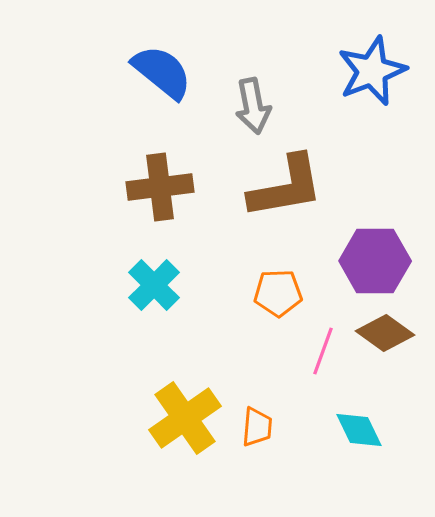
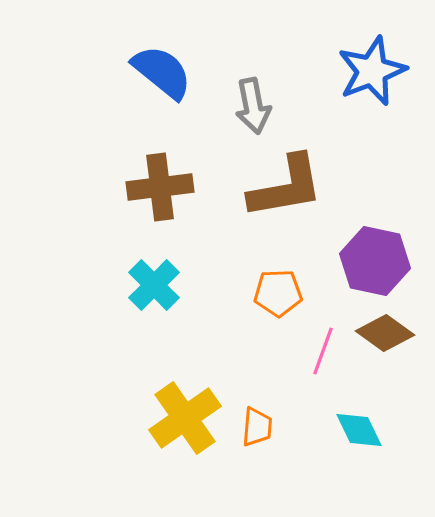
purple hexagon: rotated 12 degrees clockwise
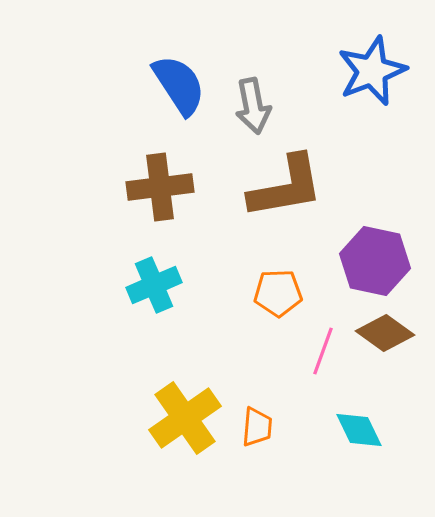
blue semicircle: moved 17 px right, 13 px down; rotated 18 degrees clockwise
cyan cross: rotated 22 degrees clockwise
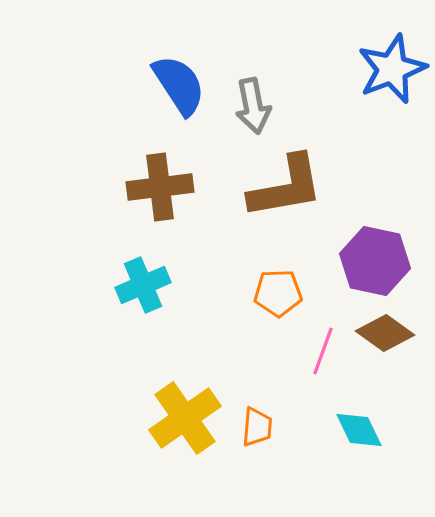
blue star: moved 20 px right, 2 px up
cyan cross: moved 11 px left
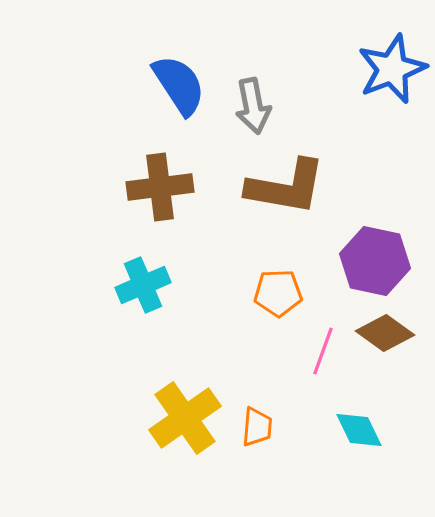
brown L-shape: rotated 20 degrees clockwise
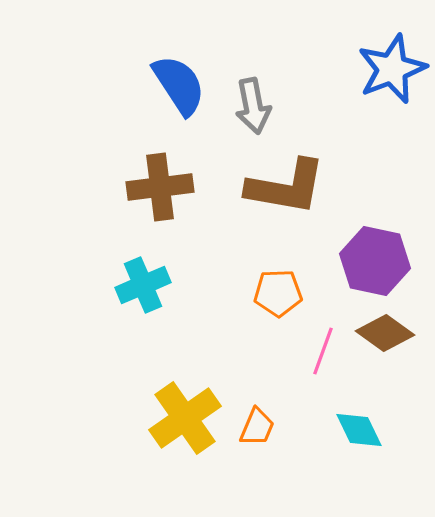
orange trapezoid: rotated 18 degrees clockwise
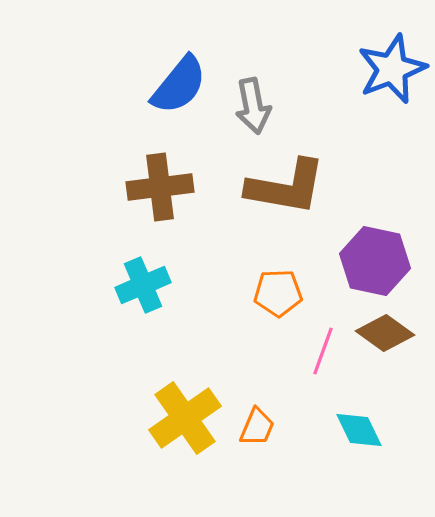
blue semicircle: rotated 72 degrees clockwise
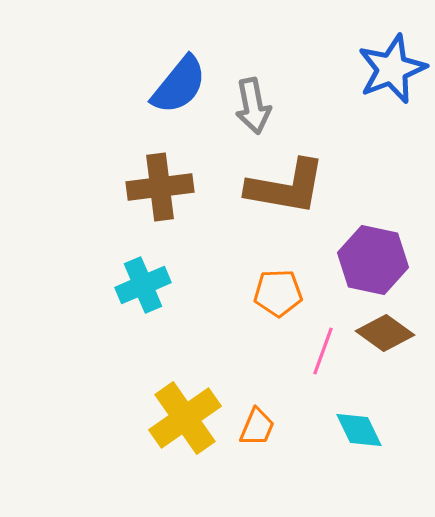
purple hexagon: moved 2 px left, 1 px up
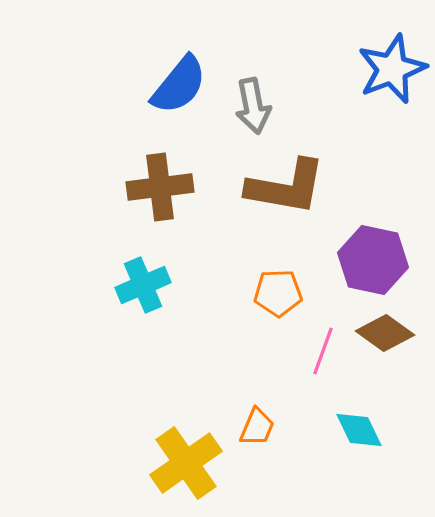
yellow cross: moved 1 px right, 45 px down
